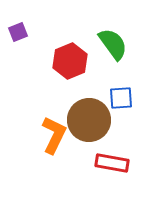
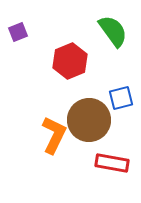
green semicircle: moved 13 px up
blue square: rotated 10 degrees counterclockwise
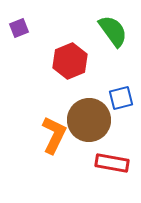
purple square: moved 1 px right, 4 px up
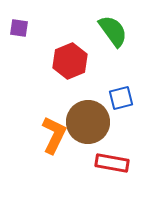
purple square: rotated 30 degrees clockwise
brown circle: moved 1 px left, 2 px down
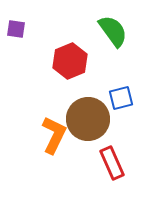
purple square: moved 3 px left, 1 px down
brown circle: moved 3 px up
red rectangle: rotated 56 degrees clockwise
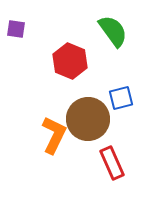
red hexagon: rotated 16 degrees counterclockwise
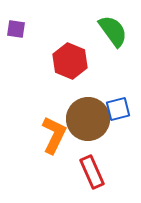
blue square: moved 3 px left, 11 px down
red rectangle: moved 20 px left, 9 px down
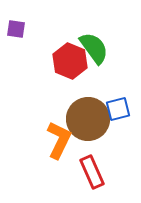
green semicircle: moved 19 px left, 17 px down
orange L-shape: moved 5 px right, 5 px down
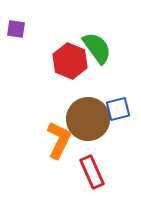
green semicircle: moved 3 px right
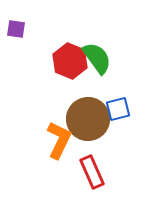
green semicircle: moved 10 px down
